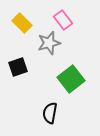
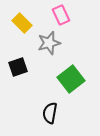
pink rectangle: moved 2 px left, 5 px up; rotated 12 degrees clockwise
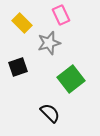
black semicircle: rotated 125 degrees clockwise
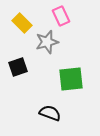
pink rectangle: moved 1 px down
gray star: moved 2 px left, 1 px up
green square: rotated 32 degrees clockwise
black semicircle: rotated 25 degrees counterclockwise
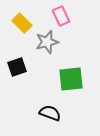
black square: moved 1 px left
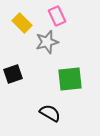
pink rectangle: moved 4 px left
black square: moved 4 px left, 7 px down
green square: moved 1 px left
black semicircle: rotated 10 degrees clockwise
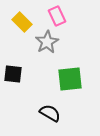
yellow rectangle: moved 1 px up
gray star: rotated 15 degrees counterclockwise
black square: rotated 24 degrees clockwise
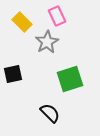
black square: rotated 18 degrees counterclockwise
green square: rotated 12 degrees counterclockwise
black semicircle: rotated 15 degrees clockwise
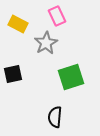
yellow rectangle: moved 4 px left, 2 px down; rotated 18 degrees counterclockwise
gray star: moved 1 px left, 1 px down
green square: moved 1 px right, 2 px up
black semicircle: moved 5 px right, 4 px down; rotated 130 degrees counterclockwise
